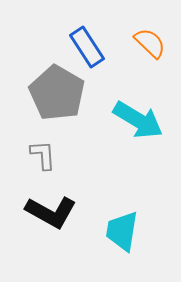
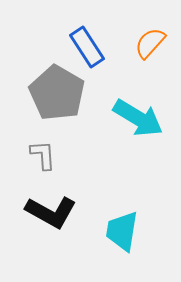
orange semicircle: rotated 92 degrees counterclockwise
cyan arrow: moved 2 px up
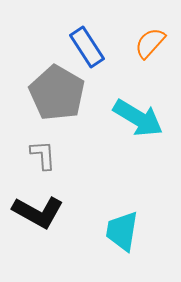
black L-shape: moved 13 px left
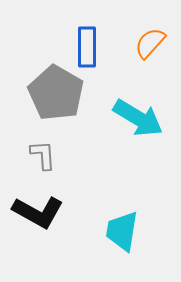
blue rectangle: rotated 33 degrees clockwise
gray pentagon: moved 1 px left
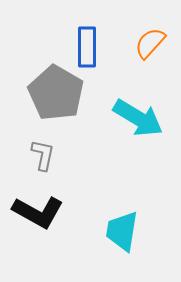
gray L-shape: rotated 16 degrees clockwise
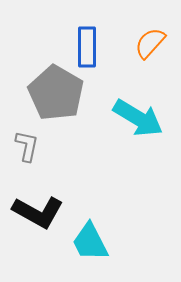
gray L-shape: moved 16 px left, 9 px up
cyan trapezoid: moved 32 px left, 11 px down; rotated 36 degrees counterclockwise
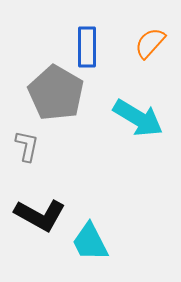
black L-shape: moved 2 px right, 3 px down
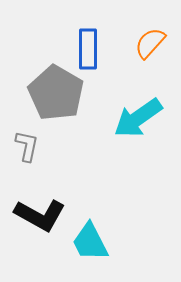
blue rectangle: moved 1 px right, 2 px down
cyan arrow: rotated 114 degrees clockwise
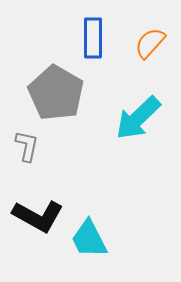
blue rectangle: moved 5 px right, 11 px up
cyan arrow: rotated 9 degrees counterclockwise
black L-shape: moved 2 px left, 1 px down
cyan trapezoid: moved 1 px left, 3 px up
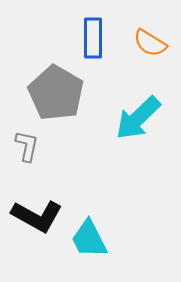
orange semicircle: rotated 100 degrees counterclockwise
black L-shape: moved 1 px left
